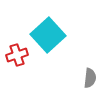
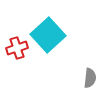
red cross: moved 7 px up
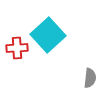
red cross: rotated 15 degrees clockwise
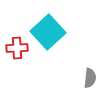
cyan square: moved 3 px up
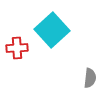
cyan square: moved 4 px right, 2 px up
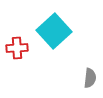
cyan square: moved 2 px right, 1 px down
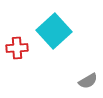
gray semicircle: moved 2 px left, 3 px down; rotated 54 degrees clockwise
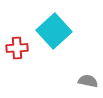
gray semicircle: rotated 138 degrees counterclockwise
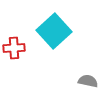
red cross: moved 3 px left
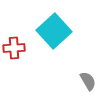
gray semicircle: rotated 48 degrees clockwise
